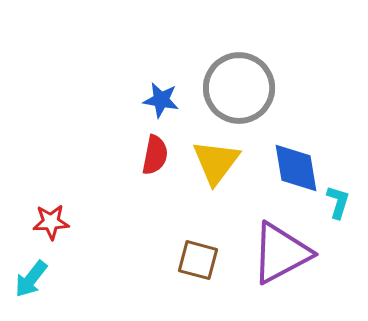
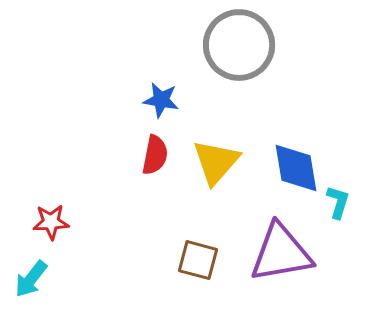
gray circle: moved 43 px up
yellow triangle: rotated 4 degrees clockwise
purple triangle: rotated 18 degrees clockwise
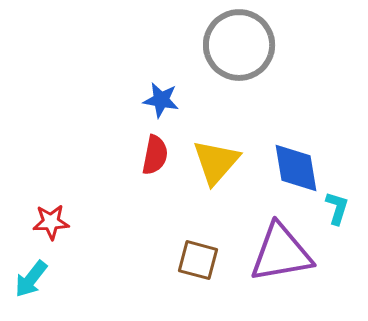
cyan L-shape: moved 1 px left, 6 px down
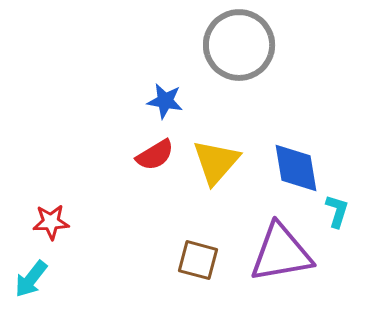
blue star: moved 4 px right, 1 px down
red semicircle: rotated 48 degrees clockwise
cyan L-shape: moved 3 px down
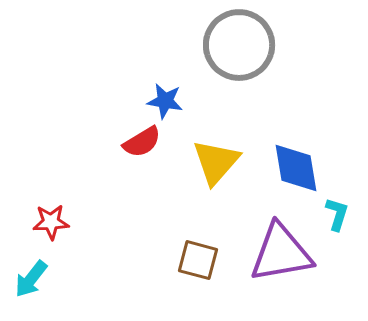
red semicircle: moved 13 px left, 13 px up
cyan L-shape: moved 3 px down
